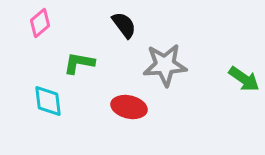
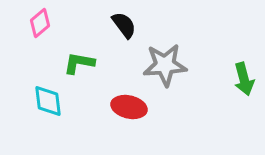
green arrow: rotated 40 degrees clockwise
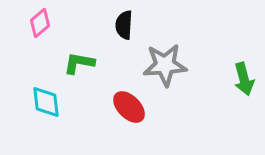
black semicircle: rotated 140 degrees counterclockwise
cyan diamond: moved 2 px left, 1 px down
red ellipse: rotated 32 degrees clockwise
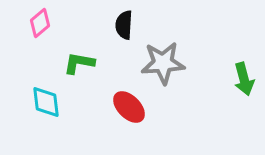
gray star: moved 2 px left, 2 px up
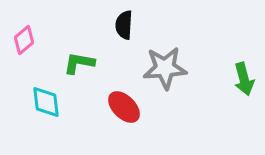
pink diamond: moved 16 px left, 17 px down
gray star: moved 2 px right, 5 px down
red ellipse: moved 5 px left
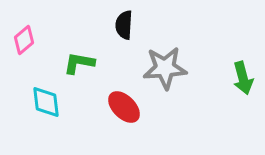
green arrow: moved 1 px left, 1 px up
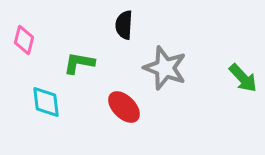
pink diamond: rotated 36 degrees counterclockwise
gray star: rotated 24 degrees clockwise
green arrow: rotated 28 degrees counterclockwise
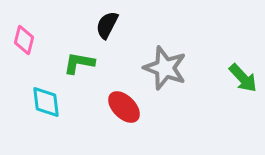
black semicircle: moved 17 px left; rotated 24 degrees clockwise
